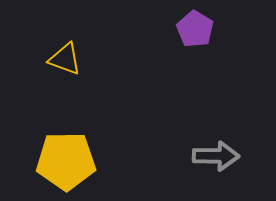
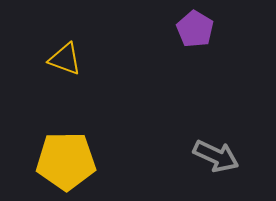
gray arrow: rotated 24 degrees clockwise
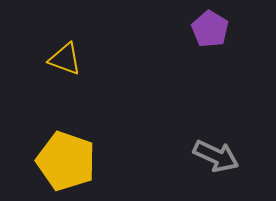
purple pentagon: moved 15 px right
yellow pentagon: rotated 20 degrees clockwise
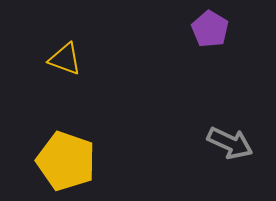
gray arrow: moved 14 px right, 13 px up
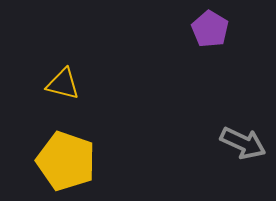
yellow triangle: moved 2 px left, 25 px down; rotated 6 degrees counterclockwise
gray arrow: moved 13 px right
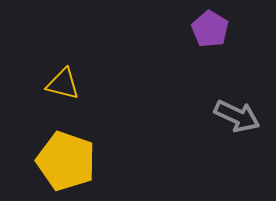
gray arrow: moved 6 px left, 27 px up
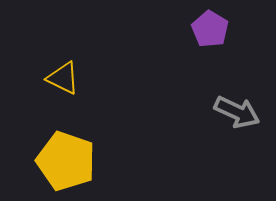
yellow triangle: moved 6 px up; rotated 12 degrees clockwise
gray arrow: moved 4 px up
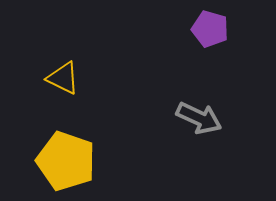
purple pentagon: rotated 15 degrees counterclockwise
gray arrow: moved 38 px left, 6 px down
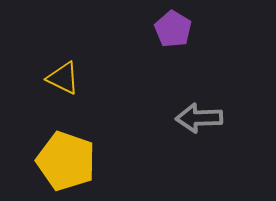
purple pentagon: moved 37 px left; rotated 15 degrees clockwise
gray arrow: rotated 153 degrees clockwise
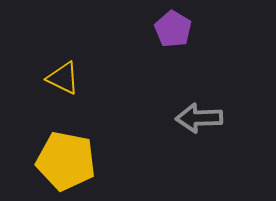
yellow pentagon: rotated 8 degrees counterclockwise
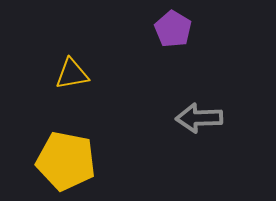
yellow triangle: moved 9 px right, 4 px up; rotated 36 degrees counterclockwise
